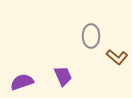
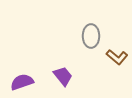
purple trapezoid: rotated 15 degrees counterclockwise
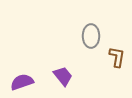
brown L-shape: rotated 120 degrees counterclockwise
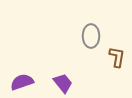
purple trapezoid: moved 7 px down
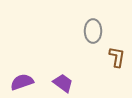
gray ellipse: moved 2 px right, 5 px up
purple trapezoid: rotated 15 degrees counterclockwise
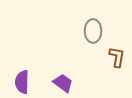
purple semicircle: rotated 70 degrees counterclockwise
